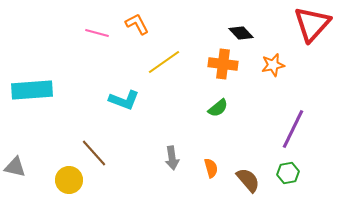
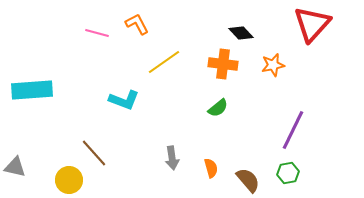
purple line: moved 1 px down
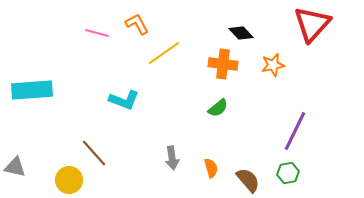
yellow line: moved 9 px up
purple line: moved 2 px right, 1 px down
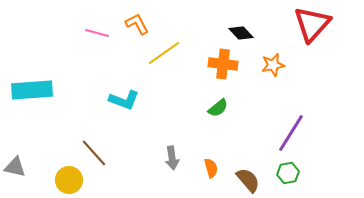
purple line: moved 4 px left, 2 px down; rotated 6 degrees clockwise
